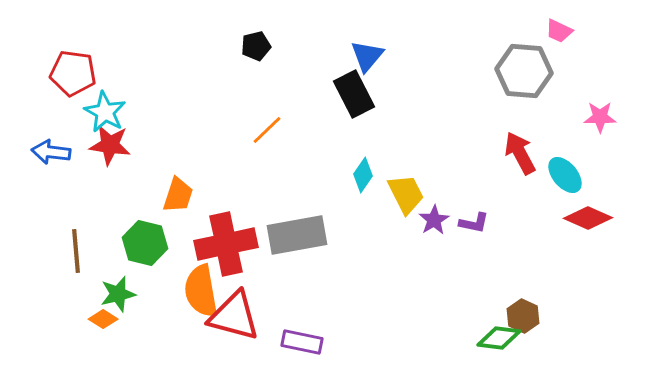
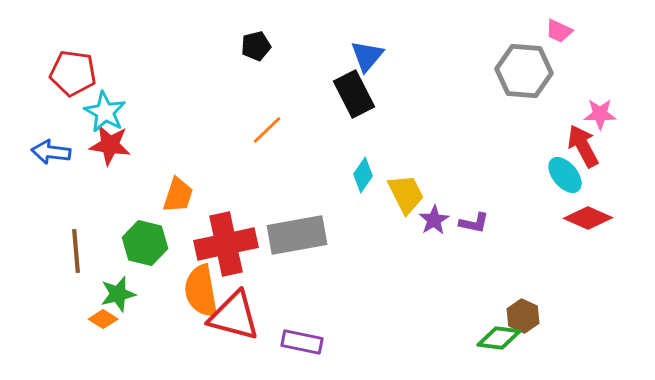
pink star: moved 3 px up
red arrow: moved 63 px right, 7 px up
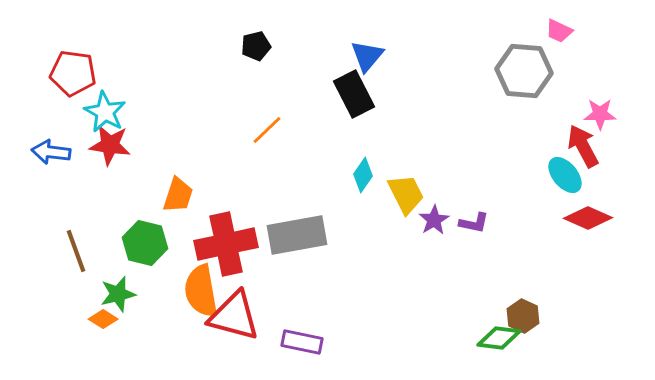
brown line: rotated 15 degrees counterclockwise
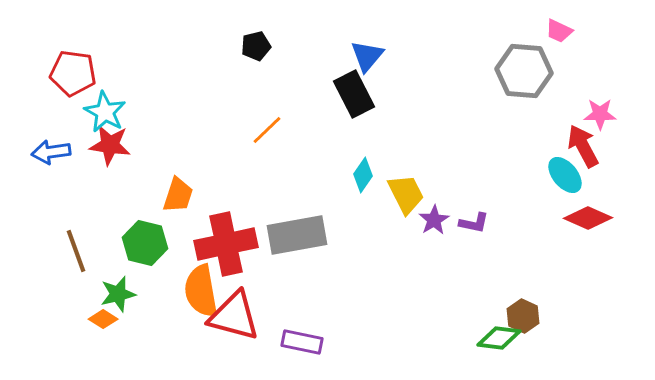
blue arrow: rotated 15 degrees counterclockwise
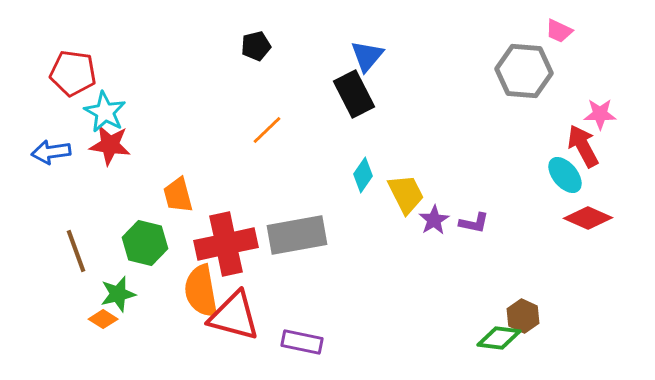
orange trapezoid: rotated 147 degrees clockwise
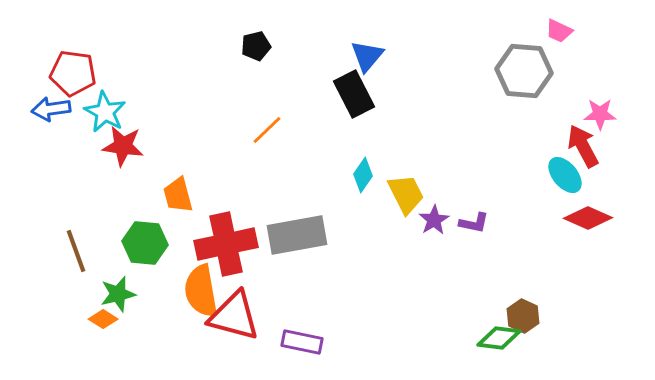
red star: moved 13 px right, 1 px down
blue arrow: moved 43 px up
green hexagon: rotated 9 degrees counterclockwise
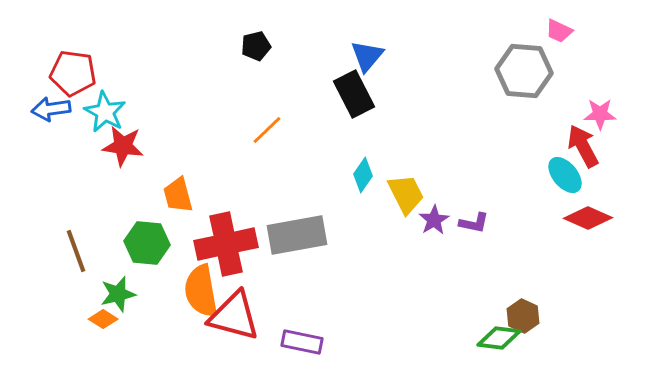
green hexagon: moved 2 px right
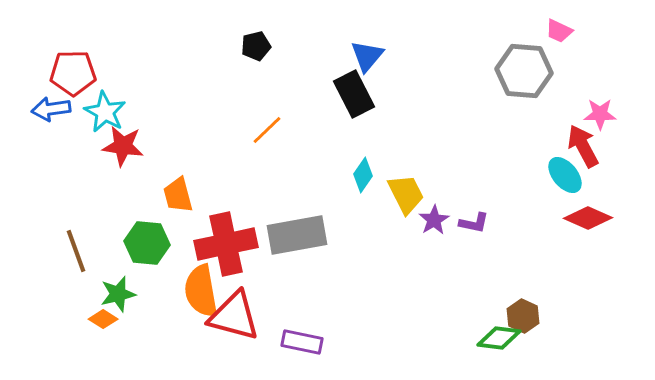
red pentagon: rotated 9 degrees counterclockwise
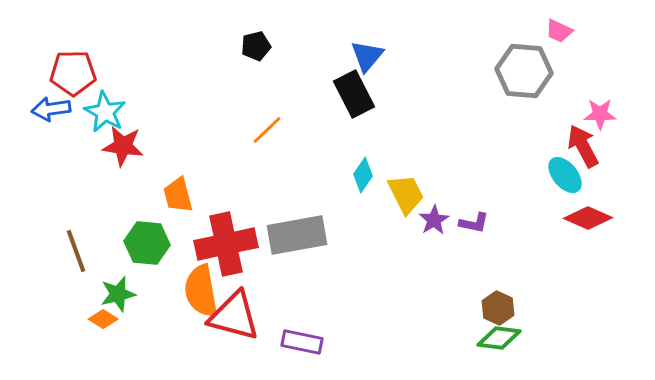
brown hexagon: moved 25 px left, 8 px up
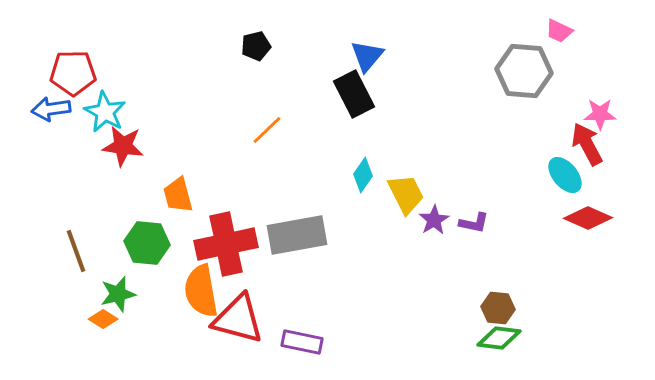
red arrow: moved 4 px right, 2 px up
brown hexagon: rotated 20 degrees counterclockwise
red triangle: moved 4 px right, 3 px down
